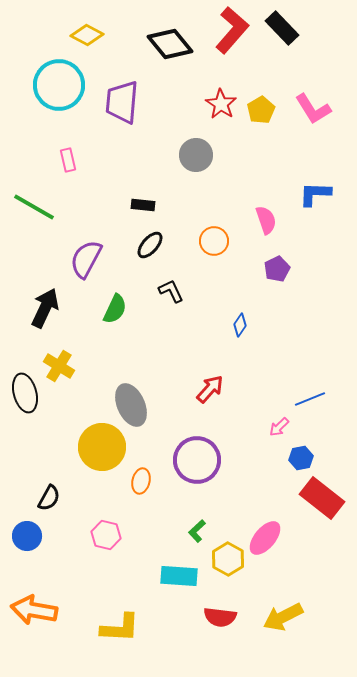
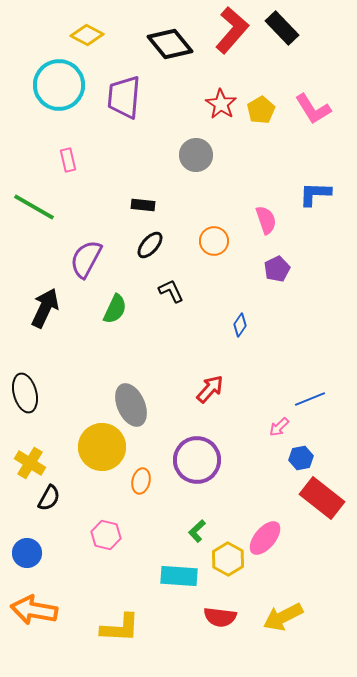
purple trapezoid at (122, 102): moved 2 px right, 5 px up
yellow cross at (59, 366): moved 29 px left, 97 px down
blue circle at (27, 536): moved 17 px down
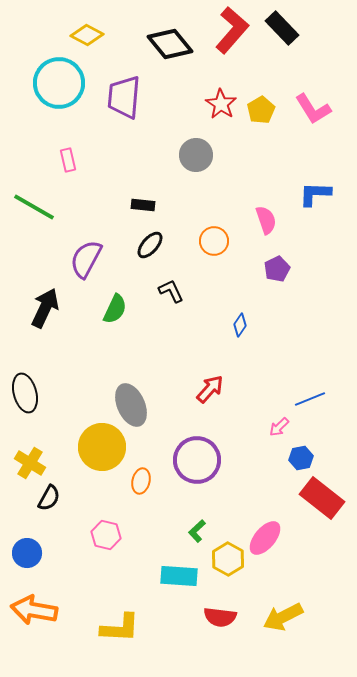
cyan circle at (59, 85): moved 2 px up
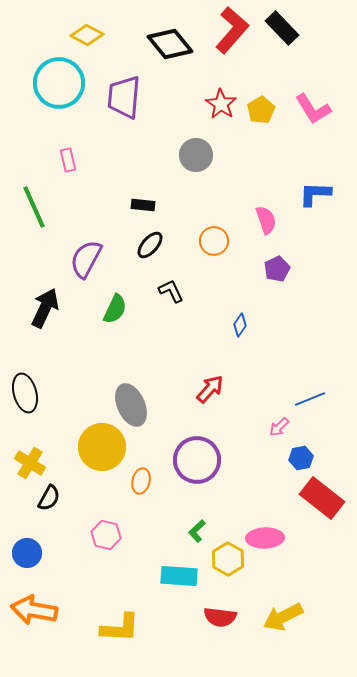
green line at (34, 207): rotated 36 degrees clockwise
pink ellipse at (265, 538): rotated 48 degrees clockwise
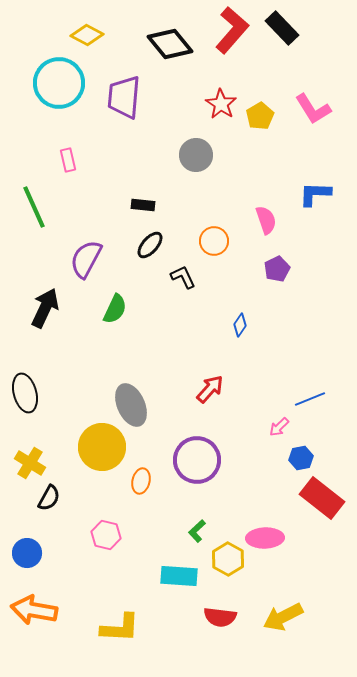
yellow pentagon at (261, 110): moved 1 px left, 6 px down
black L-shape at (171, 291): moved 12 px right, 14 px up
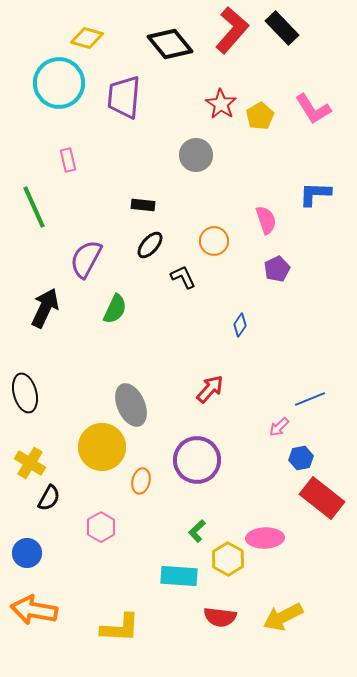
yellow diamond at (87, 35): moved 3 px down; rotated 12 degrees counterclockwise
pink hexagon at (106, 535): moved 5 px left, 8 px up; rotated 16 degrees clockwise
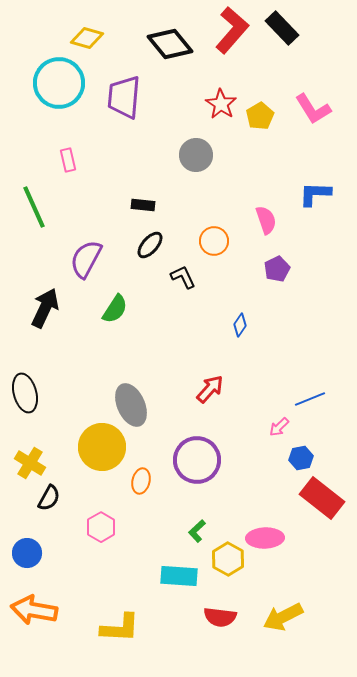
green semicircle at (115, 309): rotated 8 degrees clockwise
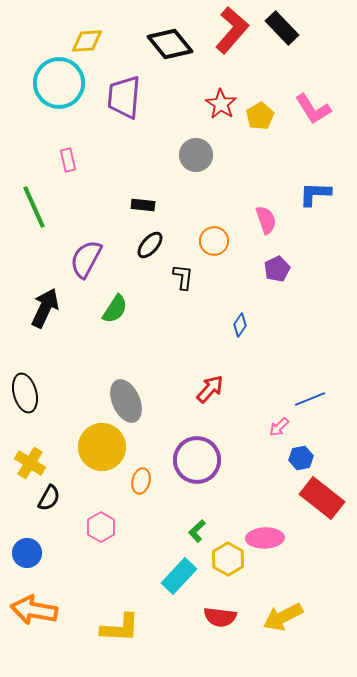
yellow diamond at (87, 38): moved 3 px down; rotated 20 degrees counterclockwise
black L-shape at (183, 277): rotated 32 degrees clockwise
gray ellipse at (131, 405): moved 5 px left, 4 px up
cyan rectangle at (179, 576): rotated 51 degrees counterclockwise
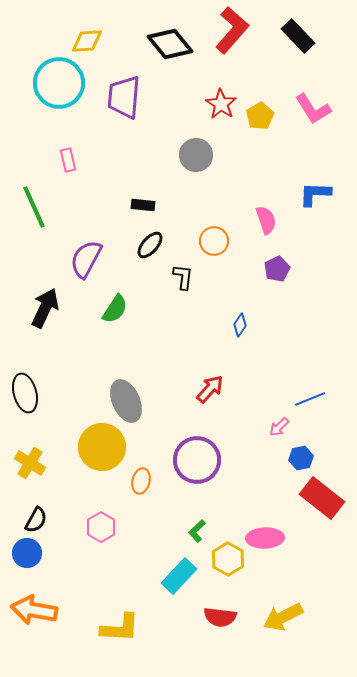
black rectangle at (282, 28): moved 16 px right, 8 px down
black semicircle at (49, 498): moved 13 px left, 22 px down
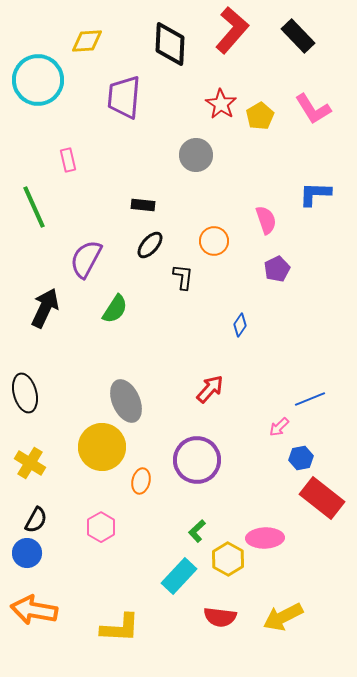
black diamond at (170, 44): rotated 42 degrees clockwise
cyan circle at (59, 83): moved 21 px left, 3 px up
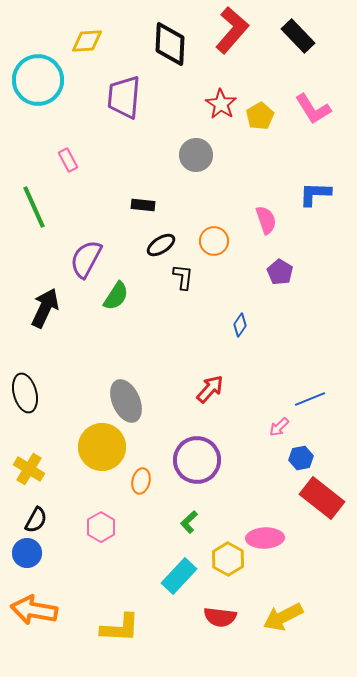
pink rectangle at (68, 160): rotated 15 degrees counterclockwise
black ellipse at (150, 245): moved 11 px right; rotated 16 degrees clockwise
purple pentagon at (277, 269): moved 3 px right, 3 px down; rotated 15 degrees counterclockwise
green semicircle at (115, 309): moved 1 px right, 13 px up
yellow cross at (30, 463): moved 1 px left, 6 px down
green L-shape at (197, 531): moved 8 px left, 9 px up
